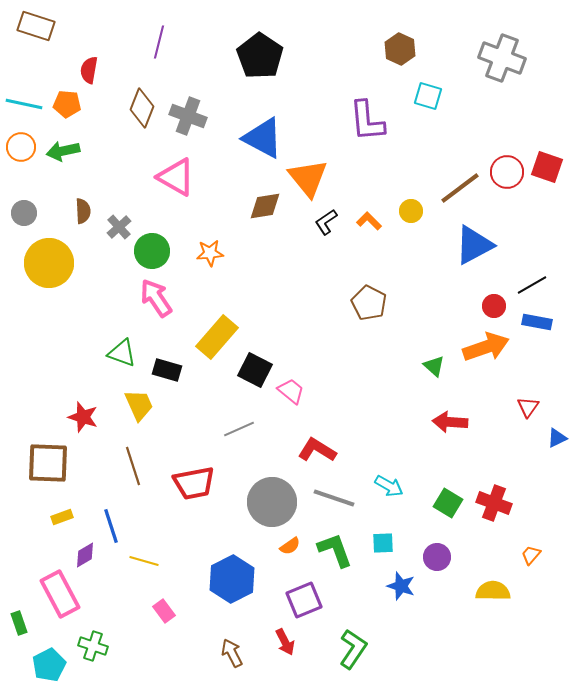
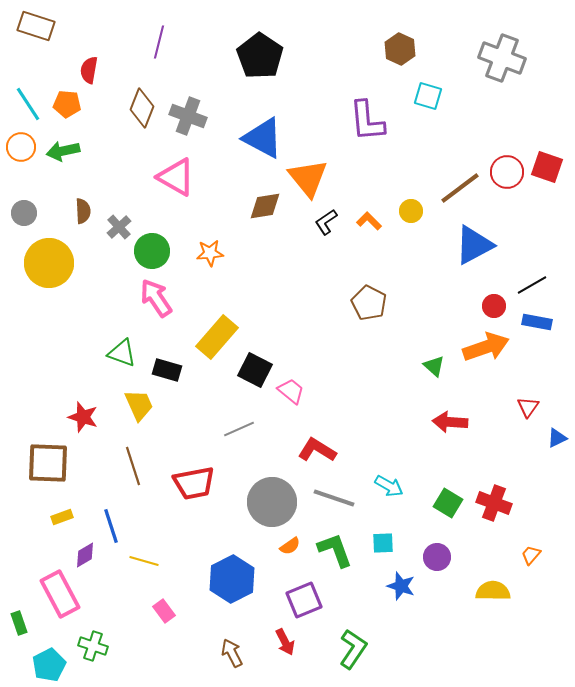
cyan line at (24, 104): moved 4 px right; rotated 45 degrees clockwise
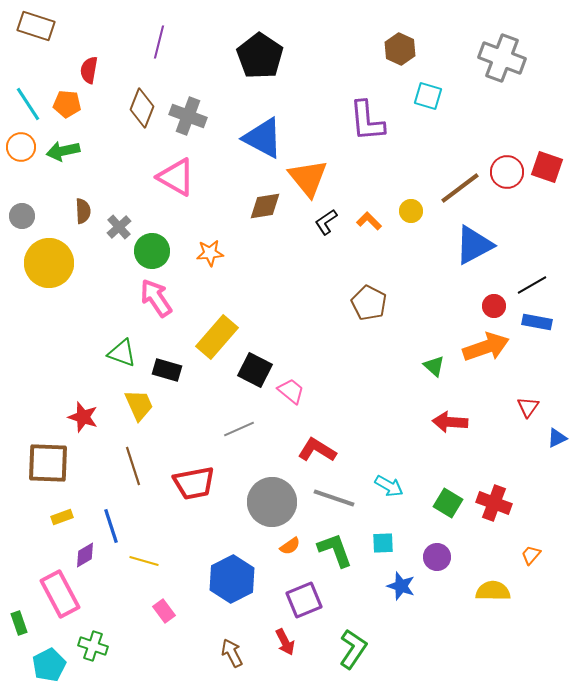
gray circle at (24, 213): moved 2 px left, 3 px down
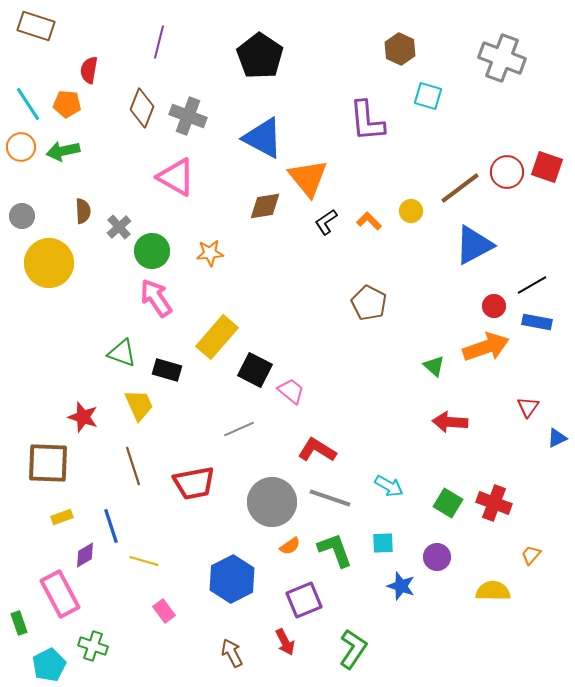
gray line at (334, 498): moved 4 px left
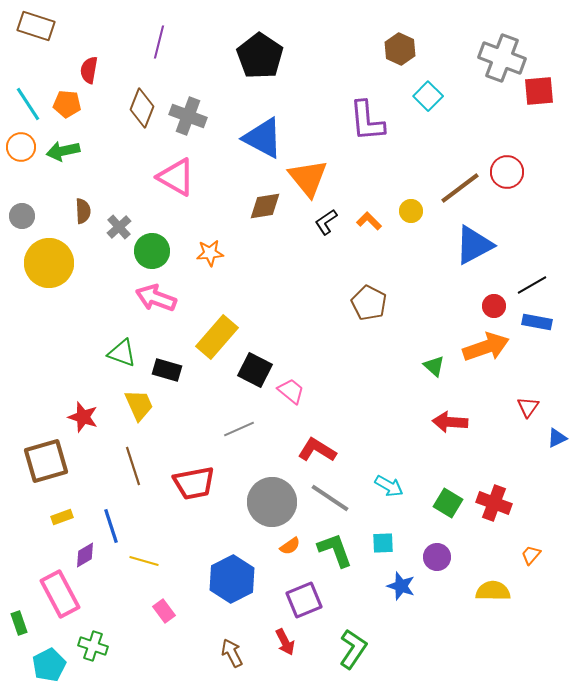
cyan square at (428, 96): rotated 28 degrees clockwise
red square at (547, 167): moved 8 px left, 76 px up; rotated 24 degrees counterclockwise
pink arrow at (156, 298): rotated 36 degrees counterclockwise
brown square at (48, 463): moved 2 px left, 2 px up; rotated 18 degrees counterclockwise
gray line at (330, 498): rotated 15 degrees clockwise
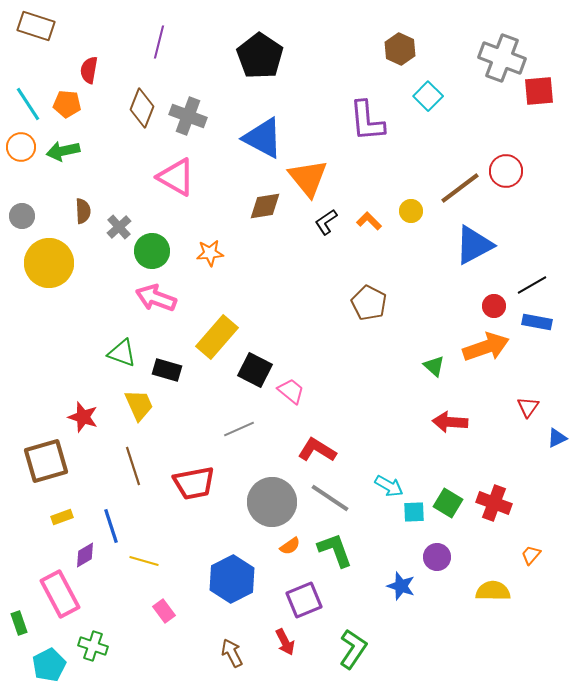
red circle at (507, 172): moved 1 px left, 1 px up
cyan square at (383, 543): moved 31 px right, 31 px up
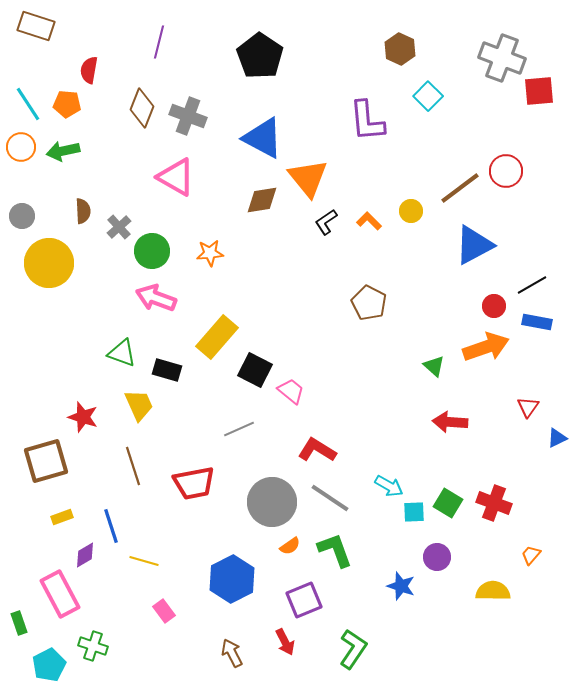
brown diamond at (265, 206): moved 3 px left, 6 px up
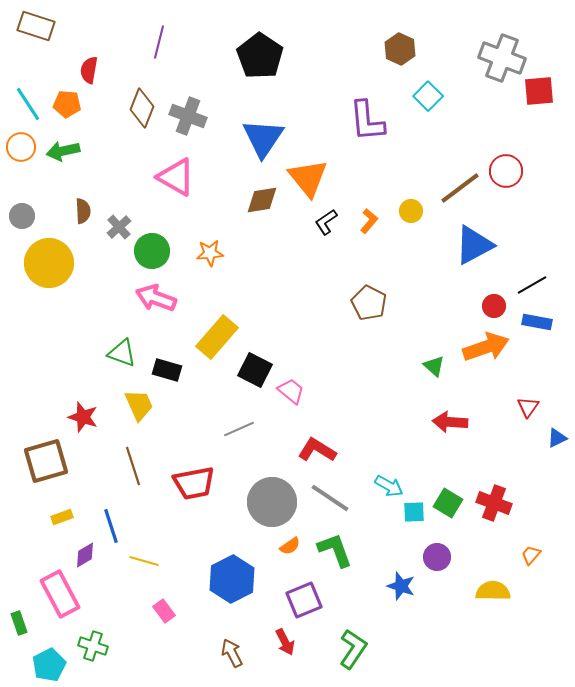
blue triangle at (263, 138): rotated 36 degrees clockwise
orange L-shape at (369, 221): rotated 85 degrees clockwise
